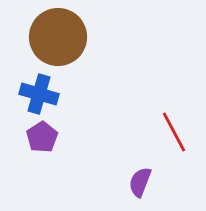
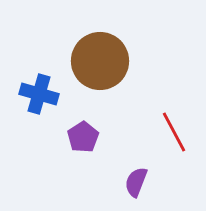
brown circle: moved 42 px right, 24 px down
purple pentagon: moved 41 px right
purple semicircle: moved 4 px left
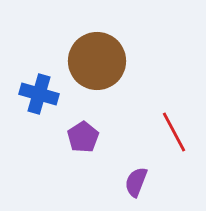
brown circle: moved 3 px left
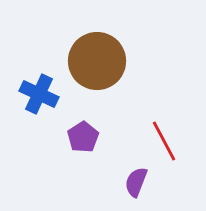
blue cross: rotated 9 degrees clockwise
red line: moved 10 px left, 9 px down
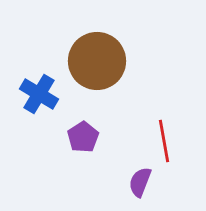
blue cross: rotated 6 degrees clockwise
red line: rotated 18 degrees clockwise
purple semicircle: moved 4 px right
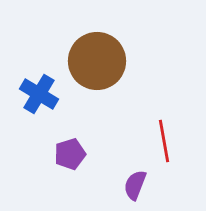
purple pentagon: moved 13 px left, 17 px down; rotated 16 degrees clockwise
purple semicircle: moved 5 px left, 3 px down
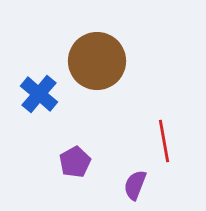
blue cross: rotated 9 degrees clockwise
purple pentagon: moved 5 px right, 8 px down; rotated 12 degrees counterclockwise
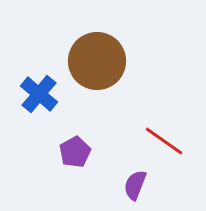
red line: rotated 45 degrees counterclockwise
purple pentagon: moved 10 px up
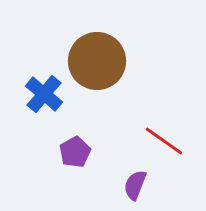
blue cross: moved 5 px right
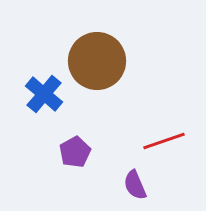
red line: rotated 54 degrees counterclockwise
purple semicircle: rotated 44 degrees counterclockwise
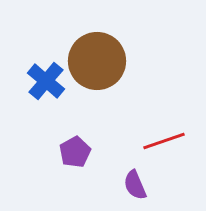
blue cross: moved 2 px right, 13 px up
